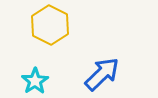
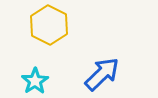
yellow hexagon: moved 1 px left
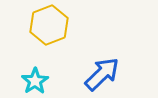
yellow hexagon: rotated 12 degrees clockwise
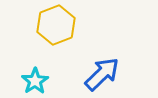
yellow hexagon: moved 7 px right
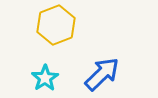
cyan star: moved 10 px right, 3 px up
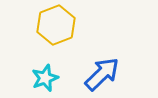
cyan star: rotated 12 degrees clockwise
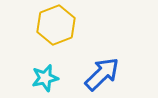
cyan star: rotated 8 degrees clockwise
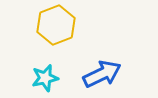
blue arrow: rotated 18 degrees clockwise
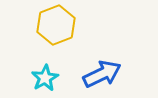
cyan star: rotated 16 degrees counterclockwise
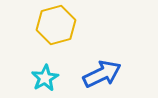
yellow hexagon: rotated 6 degrees clockwise
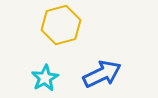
yellow hexagon: moved 5 px right
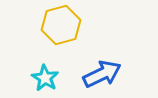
cyan star: rotated 12 degrees counterclockwise
